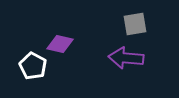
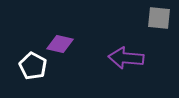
gray square: moved 24 px right, 6 px up; rotated 15 degrees clockwise
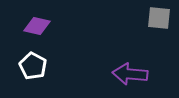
purple diamond: moved 23 px left, 18 px up
purple arrow: moved 4 px right, 16 px down
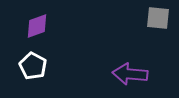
gray square: moved 1 px left
purple diamond: rotated 32 degrees counterclockwise
